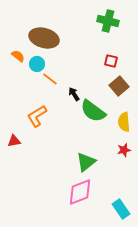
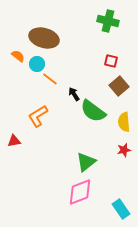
orange L-shape: moved 1 px right
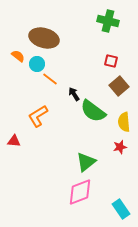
red triangle: rotated 16 degrees clockwise
red star: moved 4 px left, 3 px up
